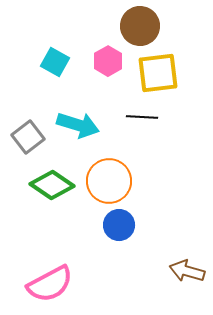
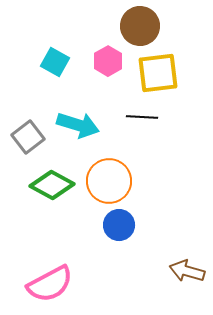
green diamond: rotated 6 degrees counterclockwise
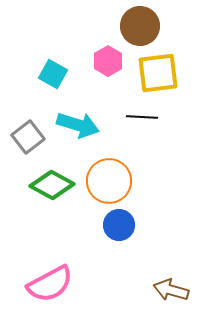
cyan square: moved 2 px left, 12 px down
brown arrow: moved 16 px left, 19 px down
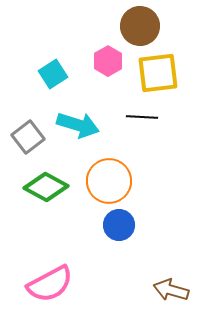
cyan square: rotated 28 degrees clockwise
green diamond: moved 6 px left, 2 px down
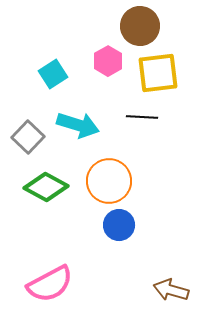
gray square: rotated 8 degrees counterclockwise
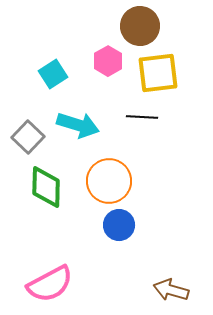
green diamond: rotated 63 degrees clockwise
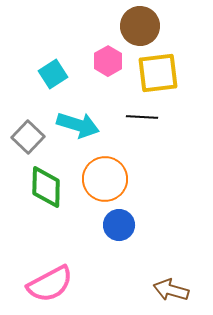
orange circle: moved 4 px left, 2 px up
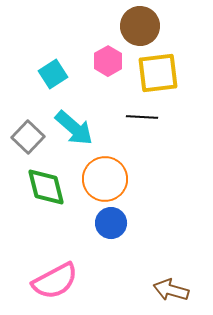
cyan arrow: moved 4 px left, 3 px down; rotated 24 degrees clockwise
green diamond: rotated 15 degrees counterclockwise
blue circle: moved 8 px left, 2 px up
pink semicircle: moved 5 px right, 3 px up
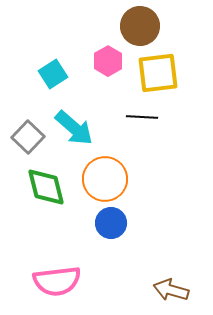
pink semicircle: moved 2 px right; rotated 21 degrees clockwise
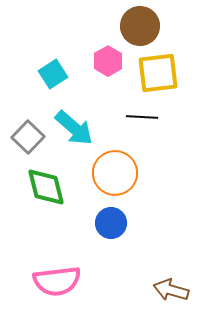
orange circle: moved 10 px right, 6 px up
